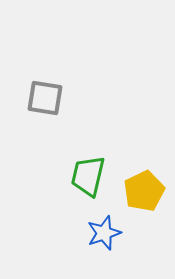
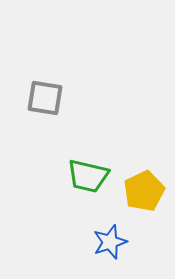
green trapezoid: rotated 90 degrees counterclockwise
blue star: moved 6 px right, 9 px down
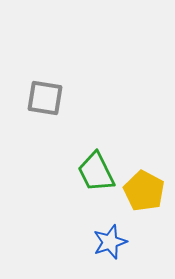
green trapezoid: moved 8 px right, 4 px up; rotated 51 degrees clockwise
yellow pentagon: rotated 18 degrees counterclockwise
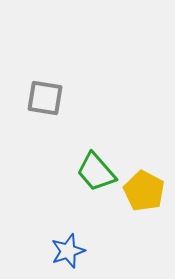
green trapezoid: rotated 15 degrees counterclockwise
blue star: moved 42 px left, 9 px down
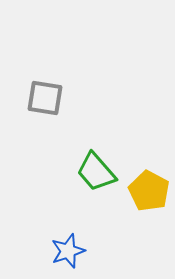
yellow pentagon: moved 5 px right
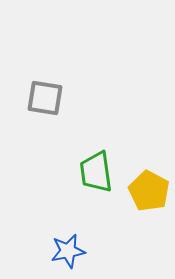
green trapezoid: rotated 33 degrees clockwise
blue star: rotated 8 degrees clockwise
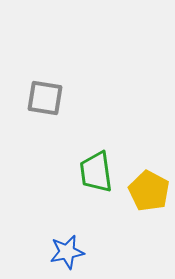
blue star: moved 1 px left, 1 px down
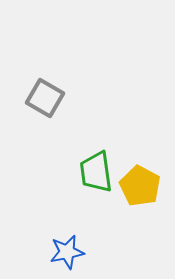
gray square: rotated 21 degrees clockwise
yellow pentagon: moved 9 px left, 5 px up
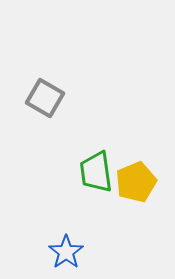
yellow pentagon: moved 4 px left, 4 px up; rotated 21 degrees clockwise
blue star: moved 1 px left; rotated 24 degrees counterclockwise
